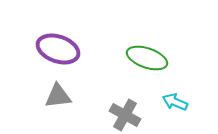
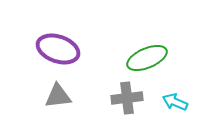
green ellipse: rotated 42 degrees counterclockwise
gray cross: moved 2 px right, 17 px up; rotated 36 degrees counterclockwise
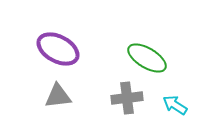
purple ellipse: rotated 9 degrees clockwise
green ellipse: rotated 54 degrees clockwise
cyan arrow: moved 3 px down; rotated 10 degrees clockwise
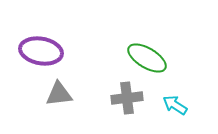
purple ellipse: moved 17 px left, 2 px down; rotated 18 degrees counterclockwise
gray triangle: moved 1 px right, 2 px up
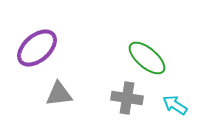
purple ellipse: moved 4 px left, 3 px up; rotated 51 degrees counterclockwise
green ellipse: rotated 9 degrees clockwise
gray cross: rotated 16 degrees clockwise
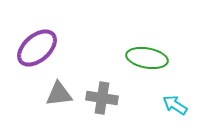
green ellipse: rotated 30 degrees counterclockwise
gray cross: moved 25 px left
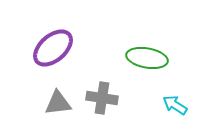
purple ellipse: moved 16 px right
gray triangle: moved 1 px left, 9 px down
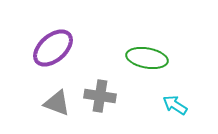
gray cross: moved 2 px left, 2 px up
gray triangle: moved 1 px left; rotated 28 degrees clockwise
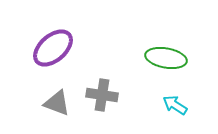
green ellipse: moved 19 px right
gray cross: moved 2 px right, 1 px up
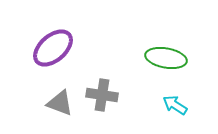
gray triangle: moved 3 px right
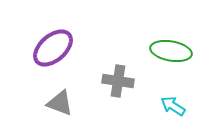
green ellipse: moved 5 px right, 7 px up
gray cross: moved 16 px right, 14 px up
cyan arrow: moved 2 px left, 1 px down
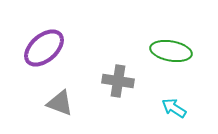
purple ellipse: moved 9 px left
cyan arrow: moved 1 px right, 2 px down
